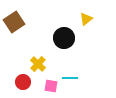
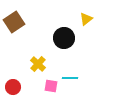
red circle: moved 10 px left, 5 px down
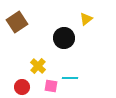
brown square: moved 3 px right
yellow cross: moved 2 px down
red circle: moved 9 px right
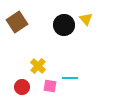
yellow triangle: rotated 32 degrees counterclockwise
black circle: moved 13 px up
pink square: moved 1 px left
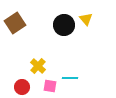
brown square: moved 2 px left, 1 px down
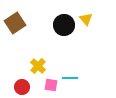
pink square: moved 1 px right, 1 px up
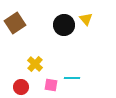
yellow cross: moved 3 px left, 2 px up
cyan line: moved 2 px right
red circle: moved 1 px left
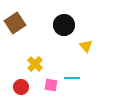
yellow triangle: moved 27 px down
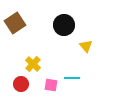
yellow cross: moved 2 px left
red circle: moved 3 px up
